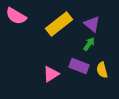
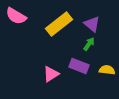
yellow semicircle: moved 5 px right; rotated 112 degrees clockwise
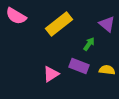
purple triangle: moved 15 px right
